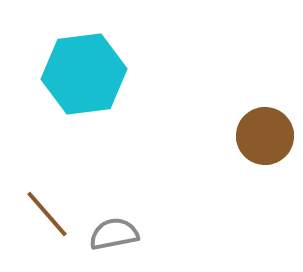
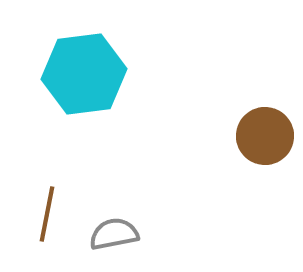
brown line: rotated 52 degrees clockwise
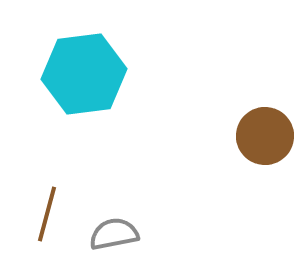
brown line: rotated 4 degrees clockwise
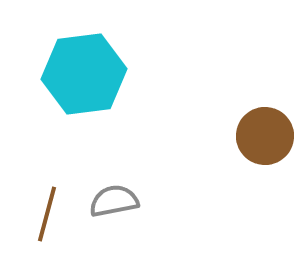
gray semicircle: moved 33 px up
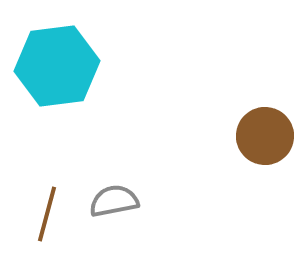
cyan hexagon: moved 27 px left, 8 px up
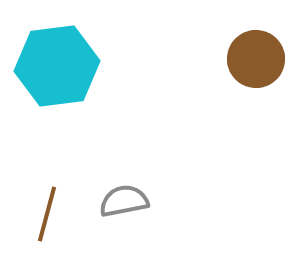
brown circle: moved 9 px left, 77 px up
gray semicircle: moved 10 px right
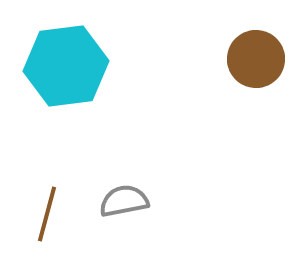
cyan hexagon: moved 9 px right
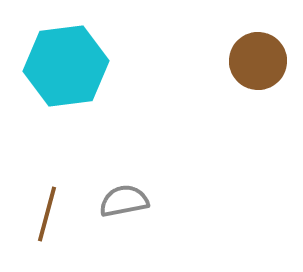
brown circle: moved 2 px right, 2 px down
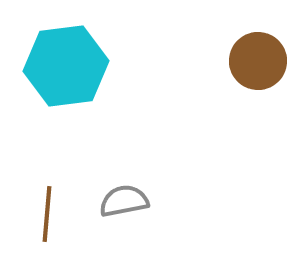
brown line: rotated 10 degrees counterclockwise
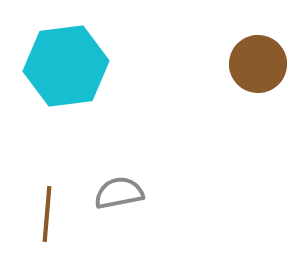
brown circle: moved 3 px down
gray semicircle: moved 5 px left, 8 px up
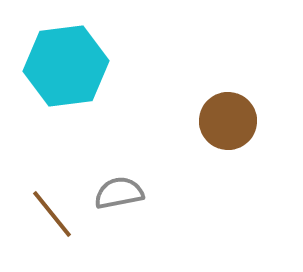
brown circle: moved 30 px left, 57 px down
brown line: moved 5 px right; rotated 44 degrees counterclockwise
